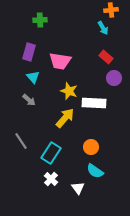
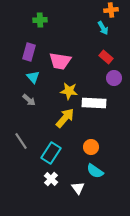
yellow star: rotated 12 degrees counterclockwise
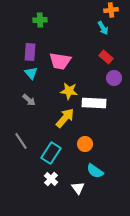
purple rectangle: moved 1 px right; rotated 12 degrees counterclockwise
cyan triangle: moved 2 px left, 4 px up
orange circle: moved 6 px left, 3 px up
